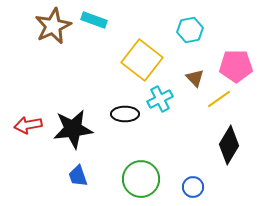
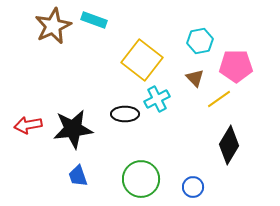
cyan hexagon: moved 10 px right, 11 px down
cyan cross: moved 3 px left
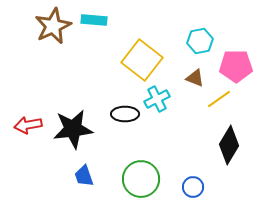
cyan rectangle: rotated 15 degrees counterclockwise
brown triangle: rotated 24 degrees counterclockwise
blue trapezoid: moved 6 px right
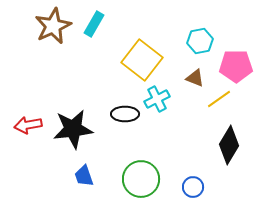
cyan rectangle: moved 4 px down; rotated 65 degrees counterclockwise
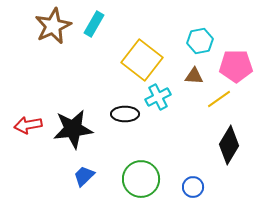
brown triangle: moved 1 px left, 2 px up; rotated 18 degrees counterclockwise
cyan cross: moved 1 px right, 2 px up
blue trapezoid: rotated 65 degrees clockwise
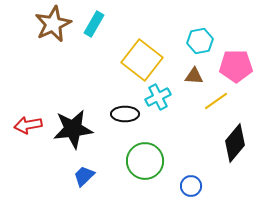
brown star: moved 2 px up
yellow line: moved 3 px left, 2 px down
black diamond: moved 6 px right, 2 px up; rotated 9 degrees clockwise
green circle: moved 4 px right, 18 px up
blue circle: moved 2 px left, 1 px up
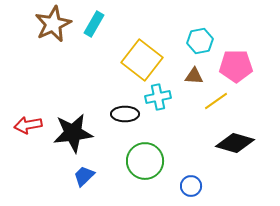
cyan cross: rotated 15 degrees clockwise
black star: moved 4 px down
black diamond: rotated 66 degrees clockwise
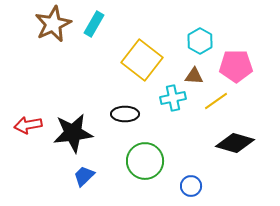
cyan hexagon: rotated 20 degrees counterclockwise
cyan cross: moved 15 px right, 1 px down
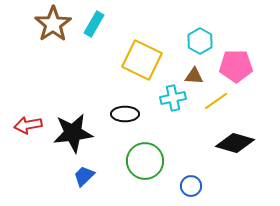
brown star: rotated 9 degrees counterclockwise
yellow square: rotated 12 degrees counterclockwise
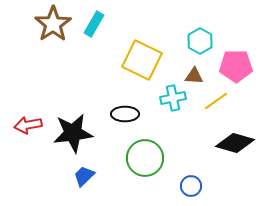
green circle: moved 3 px up
